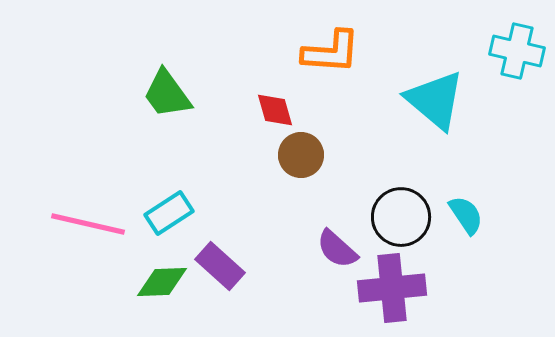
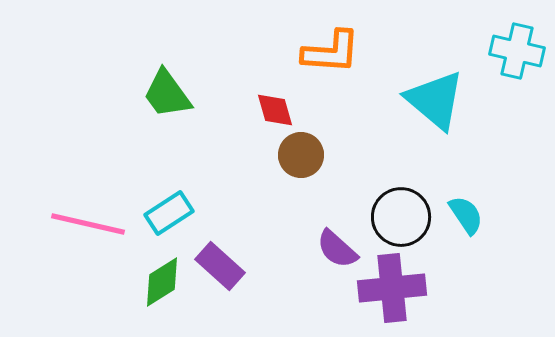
green diamond: rotated 30 degrees counterclockwise
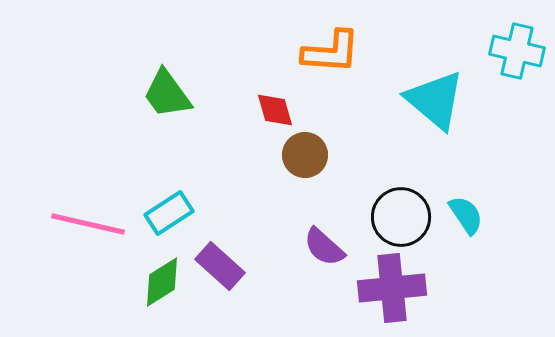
brown circle: moved 4 px right
purple semicircle: moved 13 px left, 2 px up
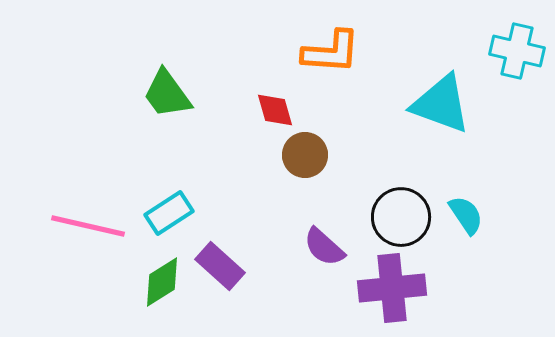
cyan triangle: moved 6 px right, 4 px down; rotated 20 degrees counterclockwise
pink line: moved 2 px down
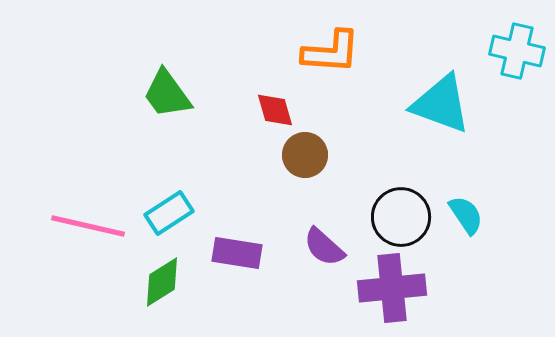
purple rectangle: moved 17 px right, 13 px up; rotated 33 degrees counterclockwise
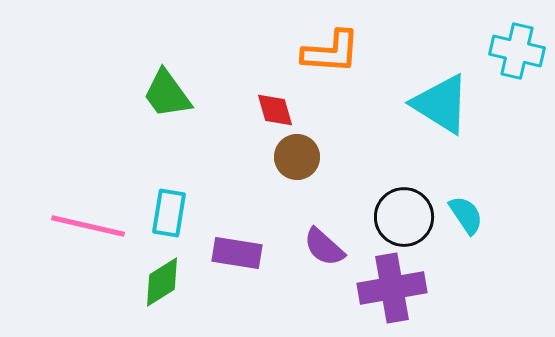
cyan triangle: rotated 12 degrees clockwise
brown circle: moved 8 px left, 2 px down
cyan rectangle: rotated 48 degrees counterclockwise
black circle: moved 3 px right
purple cross: rotated 4 degrees counterclockwise
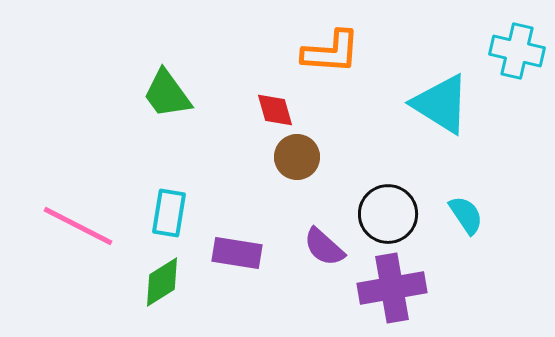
black circle: moved 16 px left, 3 px up
pink line: moved 10 px left; rotated 14 degrees clockwise
